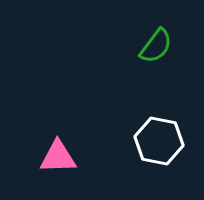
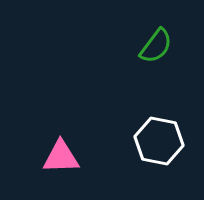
pink triangle: moved 3 px right
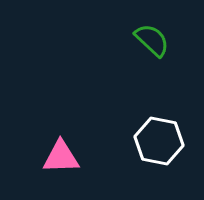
green semicircle: moved 4 px left, 6 px up; rotated 84 degrees counterclockwise
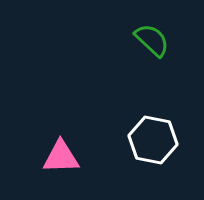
white hexagon: moved 6 px left, 1 px up
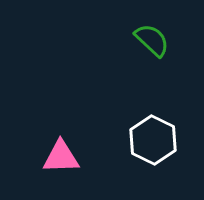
white hexagon: rotated 15 degrees clockwise
